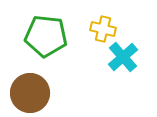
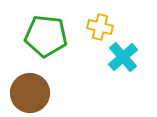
yellow cross: moved 3 px left, 2 px up
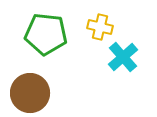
green pentagon: moved 2 px up
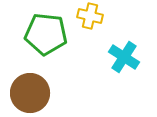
yellow cross: moved 10 px left, 11 px up
cyan cross: moved 1 px right; rotated 16 degrees counterclockwise
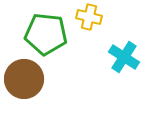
yellow cross: moved 1 px left, 1 px down
brown circle: moved 6 px left, 14 px up
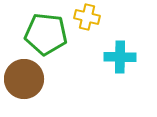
yellow cross: moved 2 px left
cyan cross: moved 4 px left; rotated 32 degrees counterclockwise
